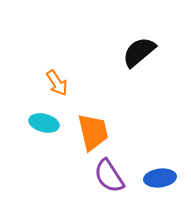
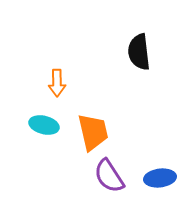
black semicircle: rotated 57 degrees counterclockwise
orange arrow: rotated 32 degrees clockwise
cyan ellipse: moved 2 px down
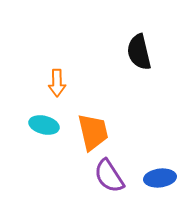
black semicircle: rotated 6 degrees counterclockwise
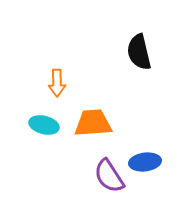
orange trapezoid: moved 9 px up; rotated 81 degrees counterclockwise
blue ellipse: moved 15 px left, 16 px up
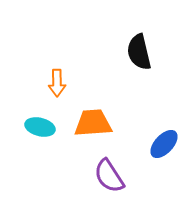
cyan ellipse: moved 4 px left, 2 px down
blue ellipse: moved 19 px right, 18 px up; rotated 40 degrees counterclockwise
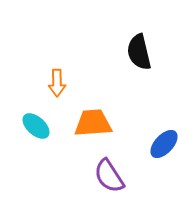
cyan ellipse: moved 4 px left, 1 px up; rotated 28 degrees clockwise
